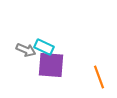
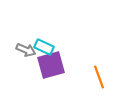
purple square: rotated 20 degrees counterclockwise
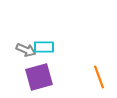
cyan rectangle: rotated 24 degrees counterclockwise
purple square: moved 12 px left, 12 px down
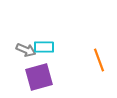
orange line: moved 17 px up
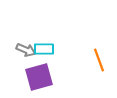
cyan rectangle: moved 2 px down
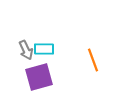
gray arrow: rotated 42 degrees clockwise
orange line: moved 6 px left
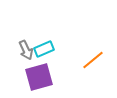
cyan rectangle: rotated 24 degrees counterclockwise
orange line: rotated 70 degrees clockwise
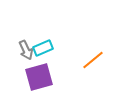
cyan rectangle: moved 1 px left, 1 px up
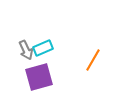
orange line: rotated 20 degrees counterclockwise
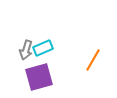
gray arrow: rotated 42 degrees clockwise
